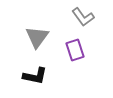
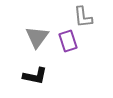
gray L-shape: rotated 30 degrees clockwise
purple rectangle: moved 7 px left, 9 px up
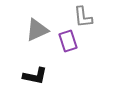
gray triangle: moved 7 px up; rotated 30 degrees clockwise
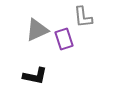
purple rectangle: moved 4 px left, 2 px up
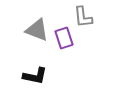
gray triangle: rotated 45 degrees clockwise
purple rectangle: moved 1 px up
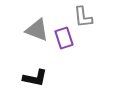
black L-shape: moved 2 px down
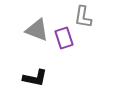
gray L-shape: rotated 15 degrees clockwise
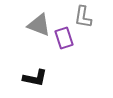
gray triangle: moved 2 px right, 5 px up
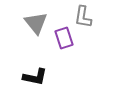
gray triangle: moved 3 px left, 2 px up; rotated 30 degrees clockwise
black L-shape: moved 1 px up
